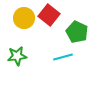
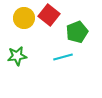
green pentagon: rotated 25 degrees clockwise
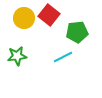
green pentagon: rotated 15 degrees clockwise
cyan line: rotated 12 degrees counterclockwise
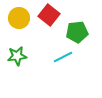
yellow circle: moved 5 px left
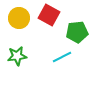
red square: rotated 10 degrees counterclockwise
cyan line: moved 1 px left
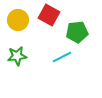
yellow circle: moved 1 px left, 2 px down
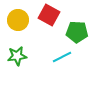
green pentagon: rotated 10 degrees clockwise
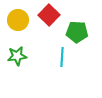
red square: rotated 15 degrees clockwise
cyan line: rotated 60 degrees counterclockwise
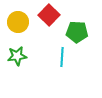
yellow circle: moved 2 px down
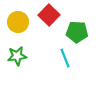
cyan line: moved 3 px right, 1 px down; rotated 24 degrees counterclockwise
